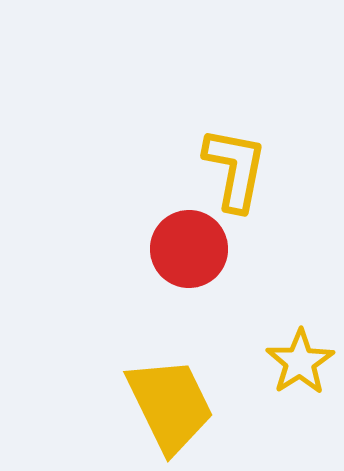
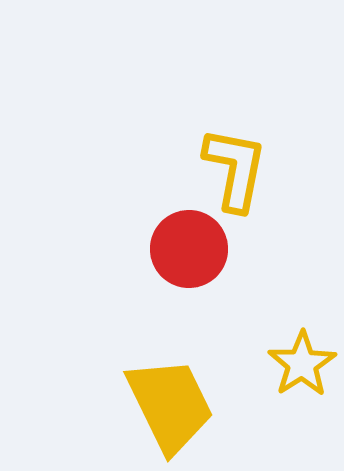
yellow star: moved 2 px right, 2 px down
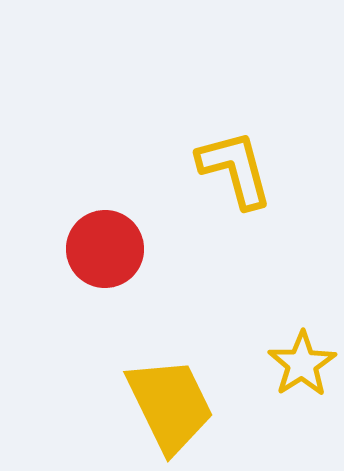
yellow L-shape: rotated 26 degrees counterclockwise
red circle: moved 84 px left
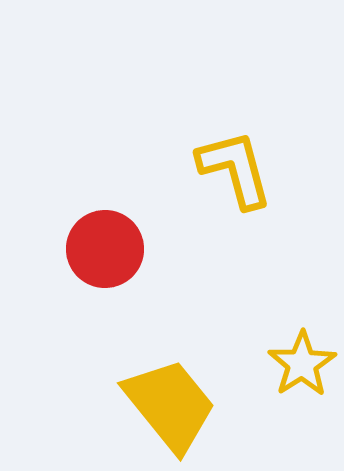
yellow trapezoid: rotated 13 degrees counterclockwise
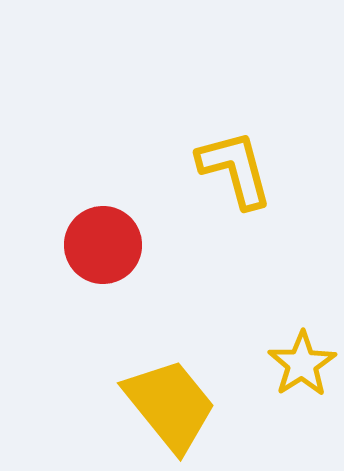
red circle: moved 2 px left, 4 px up
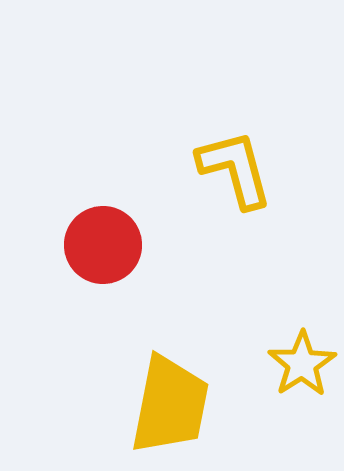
yellow trapezoid: rotated 50 degrees clockwise
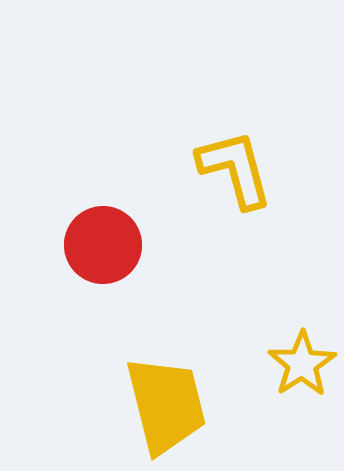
yellow trapezoid: moved 4 px left; rotated 25 degrees counterclockwise
